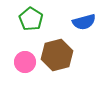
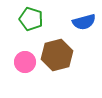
green pentagon: rotated 15 degrees counterclockwise
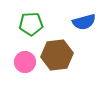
green pentagon: moved 5 px down; rotated 20 degrees counterclockwise
brown hexagon: rotated 8 degrees clockwise
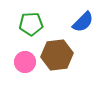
blue semicircle: moved 1 px left; rotated 30 degrees counterclockwise
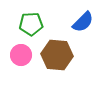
brown hexagon: rotated 12 degrees clockwise
pink circle: moved 4 px left, 7 px up
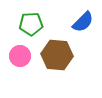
pink circle: moved 1 px left, 1 px down
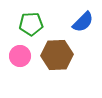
brown hexagon: rotated 8 degrees counterclockwise
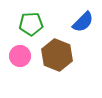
brown hexagon: rotated 24 degrees clockwise
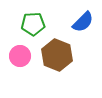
green pentagon: moved 2 px right
